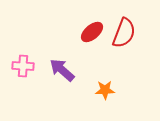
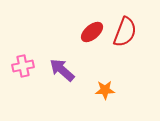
red semicircle: moved 1 px right, 1 px up
pink cross: rotated 15 degrees counterclockwise
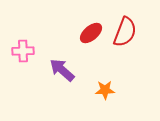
red ellipse: moved 1 px left, 1 px down
pink cross: moved 15 px up; rotated 10 degrees clockwise
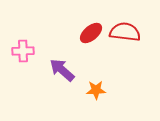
red semicircle: rotated 104 degrees counterclockwise
orange star: moved 9 px left
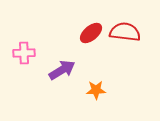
pink cross: moved 1 px right, 2 px down
purple arrow: rotated 108 degrees clockwise
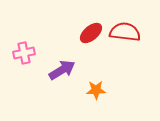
pink cross: rotated 10 degrees counterclockwise
